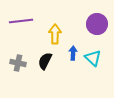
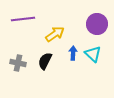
purple line: moved 2 px right, 2 px up
yellow arrow: rotated 54 degrees clockwise
cyan triangle: moved 4 px up
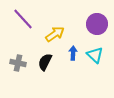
purple line: rotated 55 degrees clockwise
cyan triangle: moved 2 px right, 1 px down
black semicircle: moved 1 px down
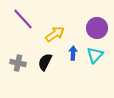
purple circle: moved 4 px down
cyan triangle: rotated 30 degrees clockwise
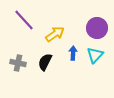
purple line: moved 1 px right, 1 px down
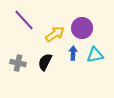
purple circle: moved 15 px left
cyan triangle: rotated 36 degrees clockwise
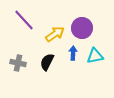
cyan triangle: moved 1 px down
black semicircle: moved 2 px right
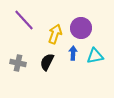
purple circle: moved 1 px left
yellow arrow: rotated 36 degrees counterclockwise
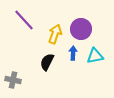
purple circle: moved 1 px down
gray cross: moved 5 px left, 17 px down
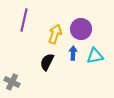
purple line: rotated 55 degrees clockwise
gray cross: moved 1 px left, 2 px down; rotated 14 degrees clockwise
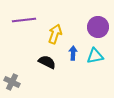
purple line: rotated 70 degrees clockwise
purple circle: moved 17 px right, 2 px up
black semicircle: rotated 90 degrees clockwise
